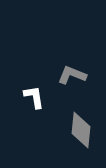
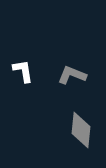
white L-shape: moved 11 px left, 26 px up
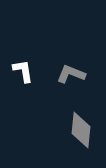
gray L-shape: moved 1 px left, 1 px up
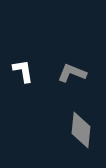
gray L-shape: moved 1 px right, 1 px up
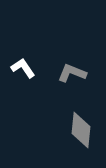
white L-shape: moved 3 px up; rotated 25 degrees counterclockwise
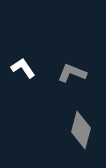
gray diamond: rotated 9 degrees clockwise
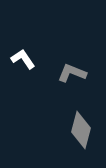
white L-shape: moved 9 px up
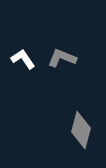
gray L-shape: moved 10 px left, 15 px up
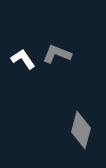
gray L-shape: moved 5 px left, 4 px up
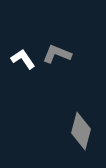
gray diamond: moved 1 px down
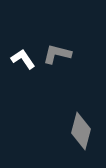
gray L-shape: rotated 8 degrees counterclockwise
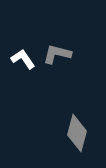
gray diamond: moved 4 px left, 2 px down
